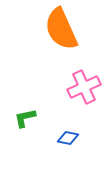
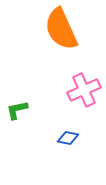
pink cross: moved 3 px down
green L-shape: moved 8 px left, 8 px up
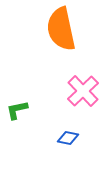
orange semicircle: rotated 12 degrees clockwise
pink cross: moved 1 px left, 1 px down; rotated 20 degrees counterclockwise
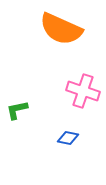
orange semicircle: rotated 54 degrees counterclockwise
pink cross: rotated 28 degrees counterclockwise
